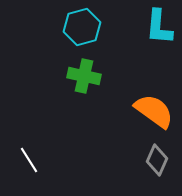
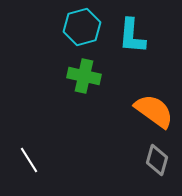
cyan L-shape: moved 27 px left, 9 px down
gray diamond: rotated 8 degrees counterclockwise
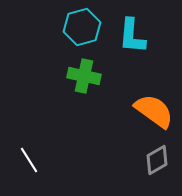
gray diamond: rotated 44 degrees clockwise
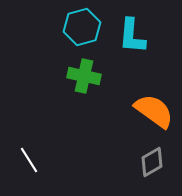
gray diamond: moved 5 px left, 2 px down
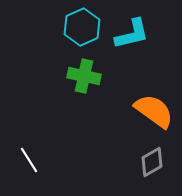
cyan hexagon: rotated 9 degrees counterclockwise
cyan L-shape: moved 2 px up; rotated 108 degrees counterclockwise
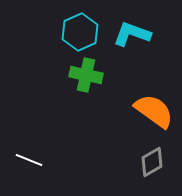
cyan hexagon: moved 2 px left, 5 px down
cyan L-shape: rotated 147 degrees counterclockwise
green cross: moved 2 px right, 1 px up
white line: rotated 36 degrees counterclockwise
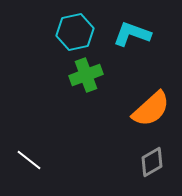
cyan hexagon: moved 5 px left; rotated 12 degrees clockwise
green cross: rotated 32 degrees counterclockwise
orange semicircle: moved 3 px left, 2 px up; rotated 102 degrees clockwise
white line: rotated 16 degrees clockwise
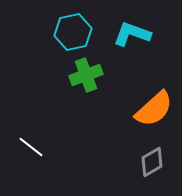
cyan hexagon: moved 2 px left
orange semicircle: moved 3 px right
white line: moved 2 px right, 13 px up
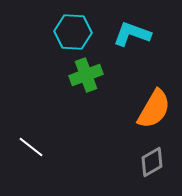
cyan hexagon: rotated 15 degrees clockwise
orange semicircle: rotated 18 degrees counterclockwise
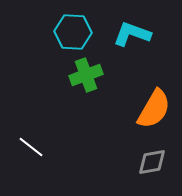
gray diamond: rotated 20 degrees clockwise
